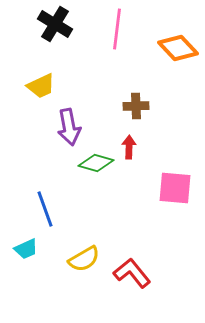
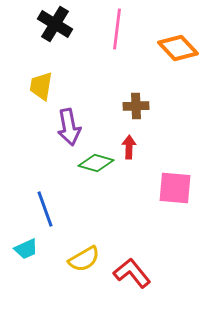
yellow trapezoid: rotated 124 degrees clockwise
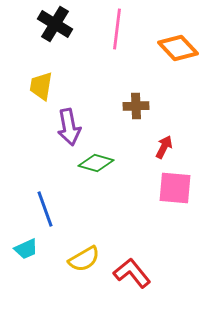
red arrow: moved 35 px right; rotated 25 degrees clockwise
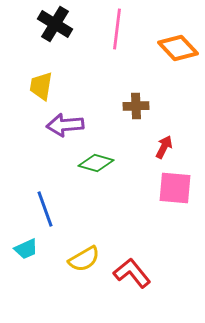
purple arrow: moved 4 px left, 2 px up; rotated 96 degrees clockwise
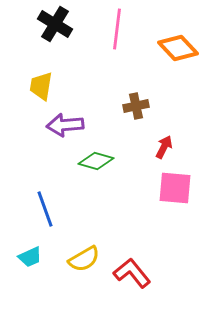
brown cross: rotated 10 degrees counterclockwise
green diamond: moved 2 px up
cyan trapezoid: moved 4 px right, 8 px down
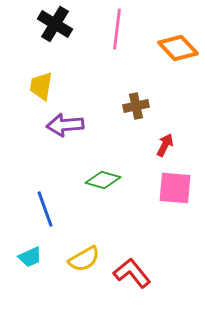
red arrow: moved 1 px right, 2 px up
green diamond: moved 7 px right, 19 px down
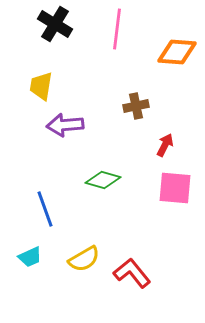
orange diamond: moved 1 px left, 4 px down; rotated 42 degrees counterclockwise
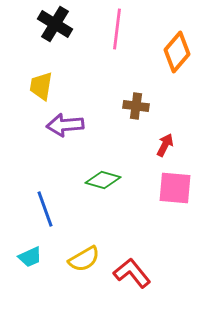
orange diamond: rotated 54 degrees counterclockwise
brown cross: rotated 20 degrees clockwise
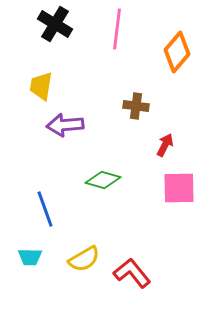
pink square: moved 4 px right; rotated 6 degrees counterclockwise
cyan trapezoid: rotated 25 degrees clockwise
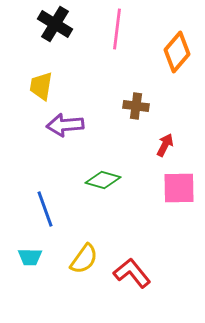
yellow semicircle: rotated 24 degrees counterclockwise
